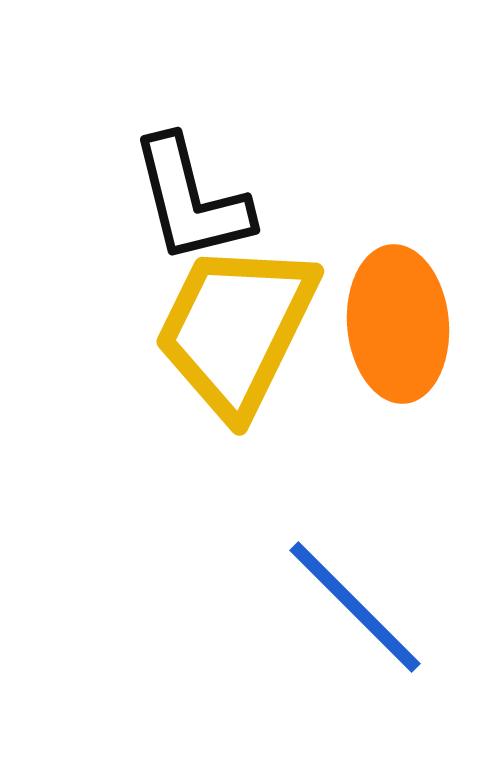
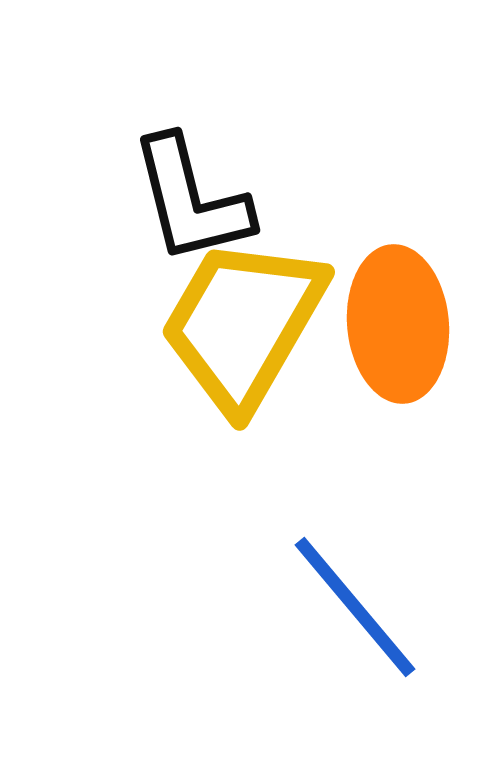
yellow trapezoid: moved 7 px right, 5 px up; rotated 4 degrees clockwise
blue line: rotated 5 degrees clockwise
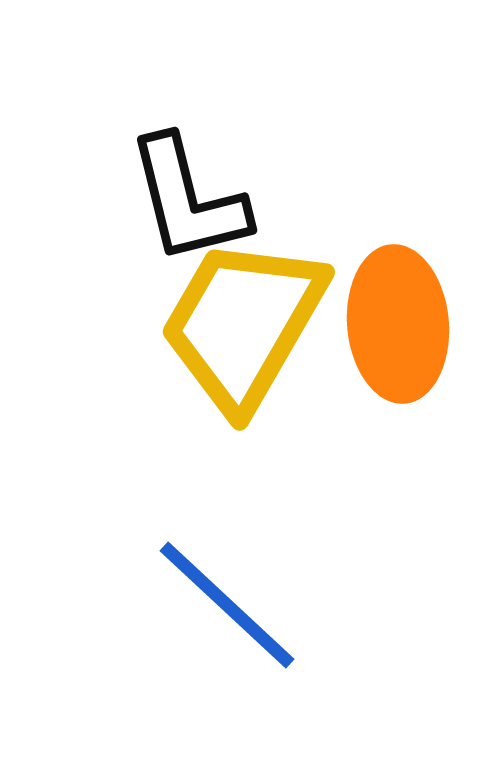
black L-shape: moved 3 px left
blue line: moved 128 px left, 2 px up; rotated 7 degrees counterclockwise
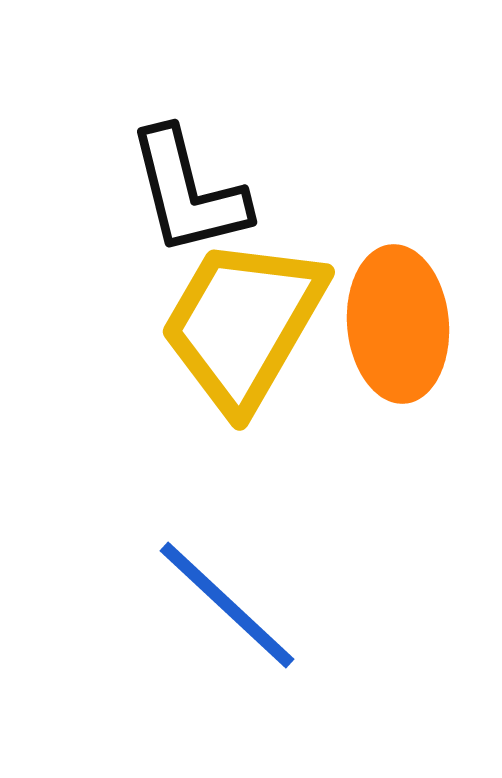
black L-shape: moved 8 px up
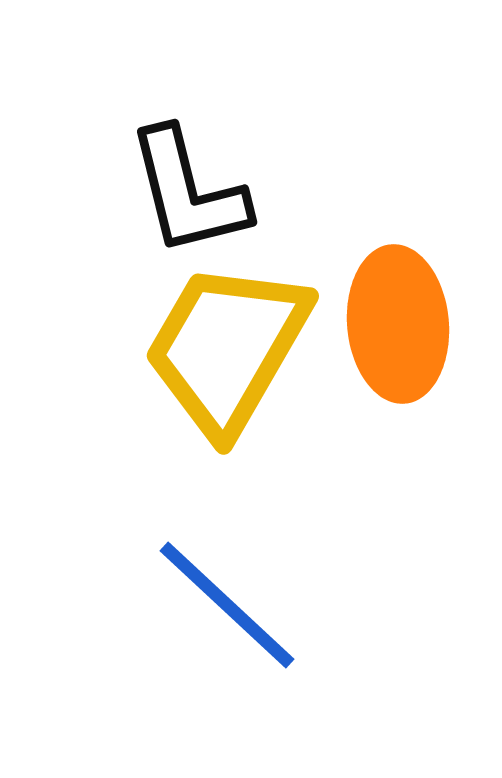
yellow trapezoid: moved 16 px left, 24 px down
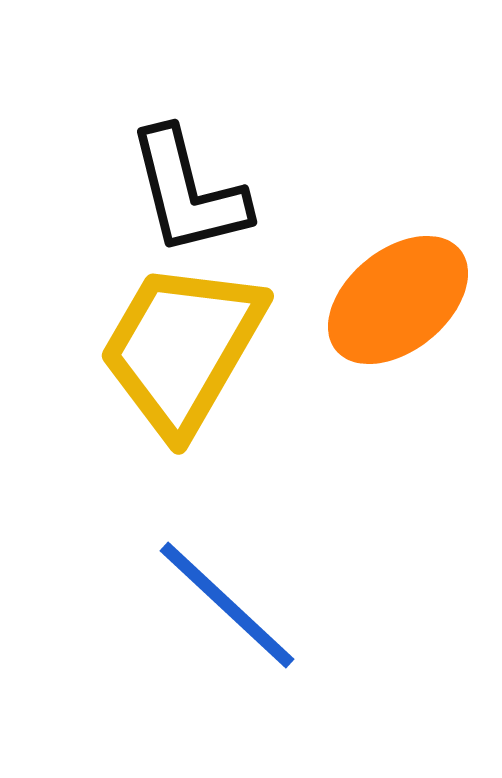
orange ellipse: moved 24 px up; rotated 56 degrees clockwise
yellow trapezoid: moved 45 px left
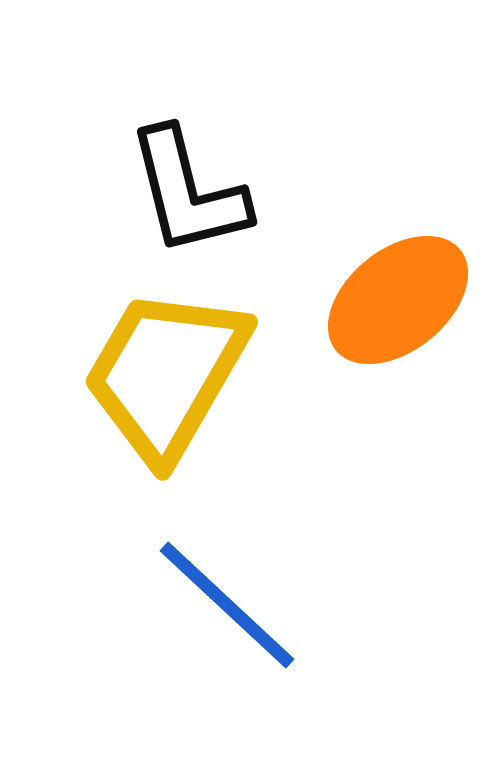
yellow trapezoid: moved 16 px left, 26 px down
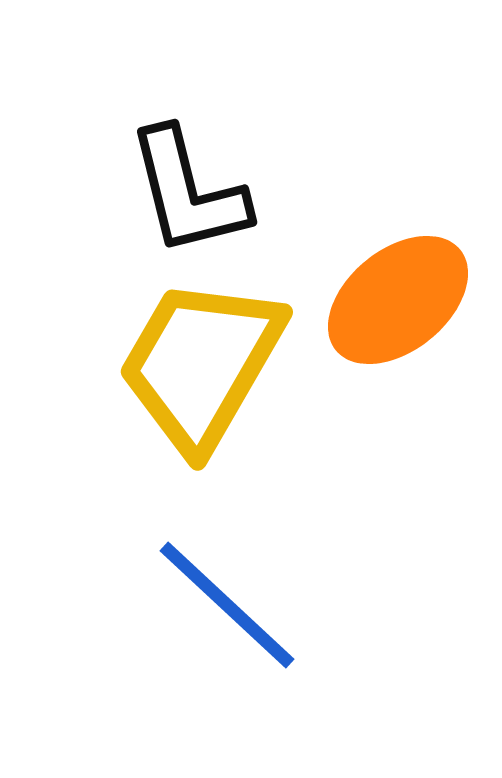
yellow trapezoid: moved 35 px right, 10 px up
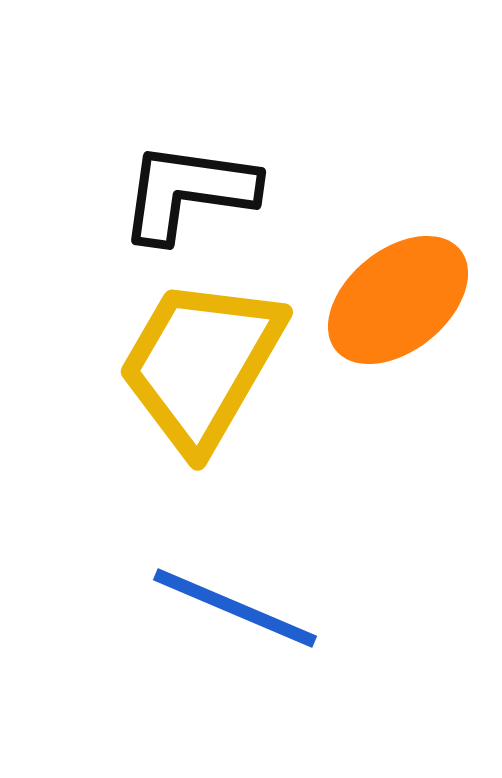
black L-shape: rotated 112 degrees clockwise
blue line: moved 8 px right, 3 px down; rotated 20 degrees counterclockwise
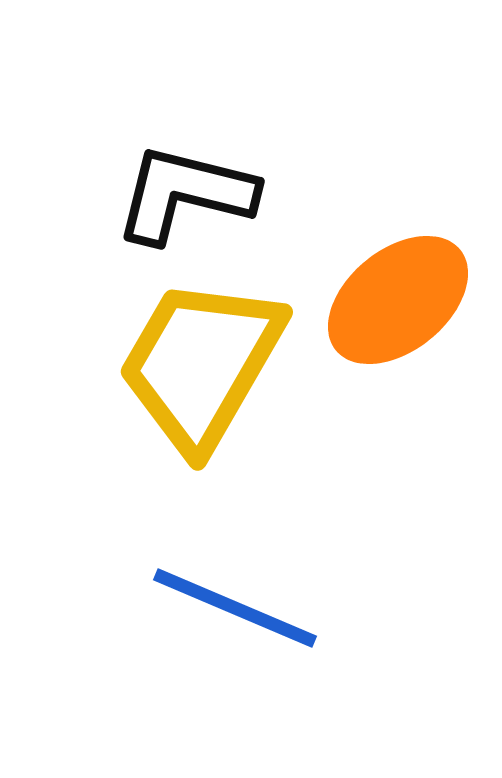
black L-shape: moved 3 px left, 2 px down; rotated 6 degrees clockwise
